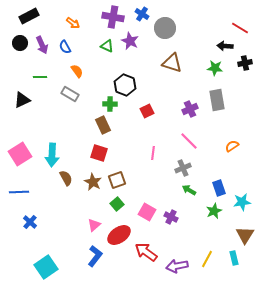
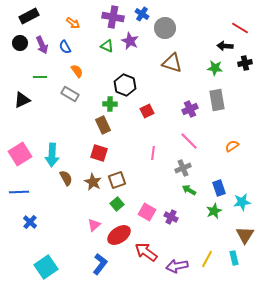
blue L-shape at (95, 256): moved 5 px right, 8 px down
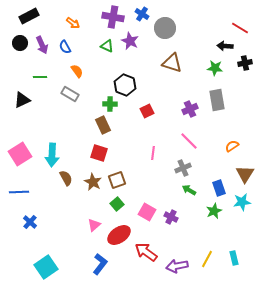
brown triangle at (245, 235): moved 61 px up
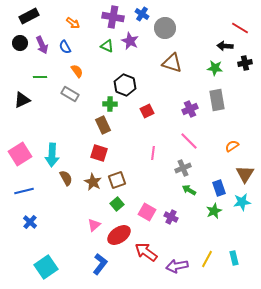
blue line at (19, 192): moved 5 px right, 1 px up; rotated 12 degrees counterclockwise
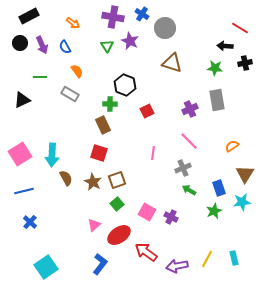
green triangle at (107, 46): rotated 32 degrees clockwise
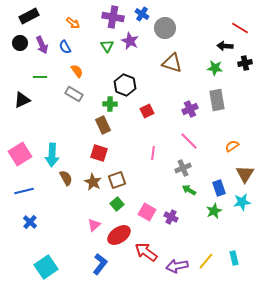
gray rectangle at (70, 94): moved 4 px right
yellow line at (207, 259): moved 1 px left, 2 px down; rotated 12 degrees clockwise
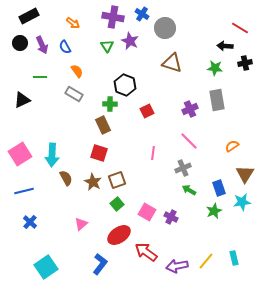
pink triangle at (94, 225): moved 13 px left, 1 px up
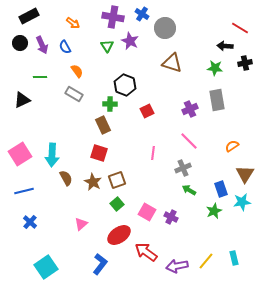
blue rectangle at (219, 188): moved 2 px right, 1 px down
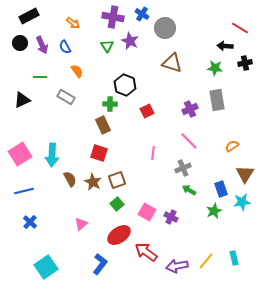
gray rectangle at (74, 94): moved 8 px left, 3 px down
brown semicircle at (66, 178): moved 4 px right, 1 px down
